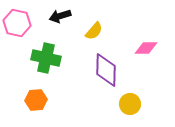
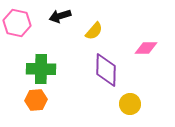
green cross: moved 5 px left, 11 px down; rotated 12 degrees counterclockwise
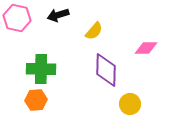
black arrow: moved 2 px left, 1 px up
pink hexagon: moved 5 px up
